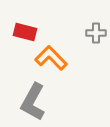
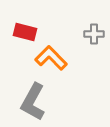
gray cross: moved 2 px left, 1 px down
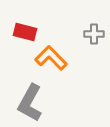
gray L-shape: moved 3 px left, 1 px down
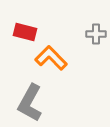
gray cross: moved 2 px right
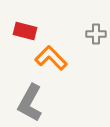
red rectangle: moved 1 px up
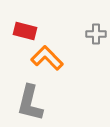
orange L-shape: moved 4 px left
gray L-shape: rotated 15 degrees counterclockwise
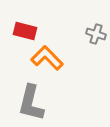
gray cross: rotated 18 degrees clockwise
gray L-shape: moved 1 px right
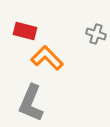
gray L-shape: rotated 9 degrees clockwise
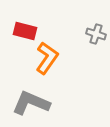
orange L-shape: rotated 80 degrees clockwise
gray L-shape: rotated 90 degrees clockwise
